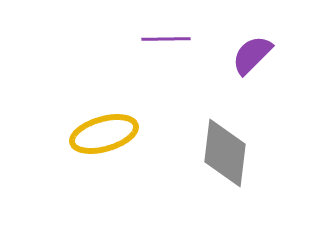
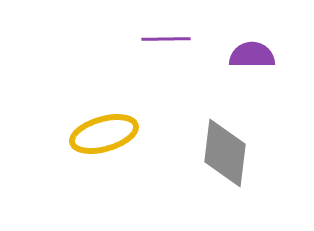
purple semicircle: rotated 45 degrees clockwise
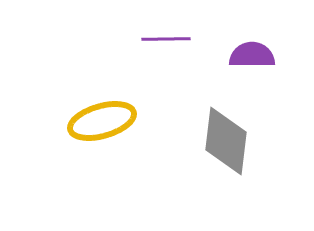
yellow ellipse: moved 2 px left, 13 px up
gray diamond: moved 1 px right, 12 px up
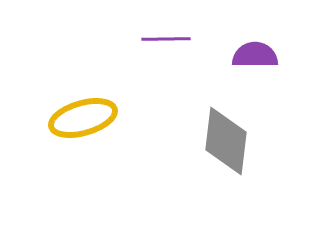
purple semicircle: moved 3 px right
yellow ellipse: moved 19 px left, 3 px up
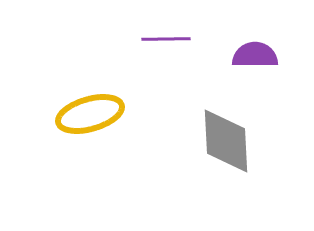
yellow ellipse: moved 7 px right, 4 px up
gray diamond: rotated 10 degrees counterclockwise
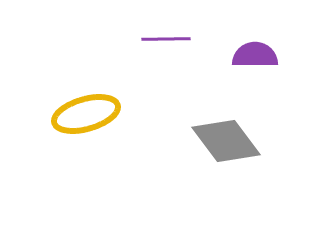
yellow ellipse: moved 4 px left
gray diamond: rotated 34 degrees counterclockwise
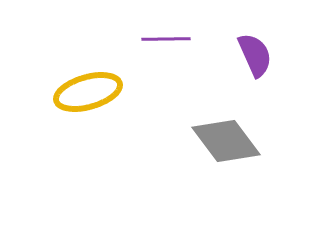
purple semicircle: rotated 66 degrees clockwise
yellow ellipse: moved 2 px right, 22 px up
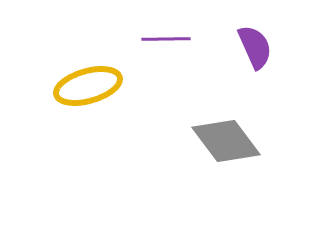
purple semicircle: moved 8 px up
yellow ellipse: moved 6 px up
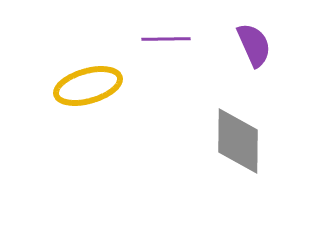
purple semicircle: moved 1 px left, 2 px up
gray diamond: moved 12 px right; rotated 38 degrees clockwise
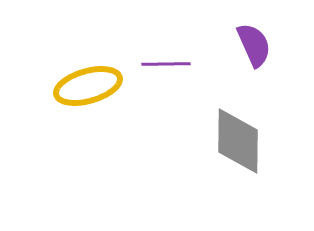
purple line: moved 25 px down
